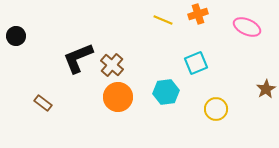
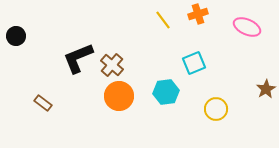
yellow line: rotated 30 degrees clockwise
cyan square: moved 2 px left
orange circle: moved 1 px right, 1 px up
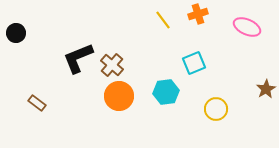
black circle: moved 3 px up
brown rectangle: moved 6 px left
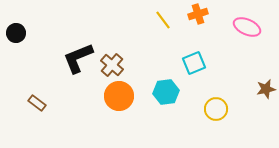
brown star: rotated 18 degrees clockwise
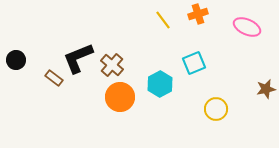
black circle: moved 27 px down
cyan hexagon: moved 6 px left, 8 px up; rotated 20 degrees counterclockwise
orange circle: moved 1 px right, 1 px down
brown rectangle: moved 17 px right, 25 px up
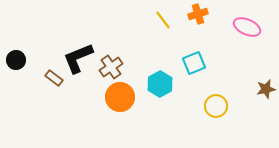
brown cross: moved 1 px left, 2 px down; rotated 15 degrees clockwise
yellow circle: moved 3 px up
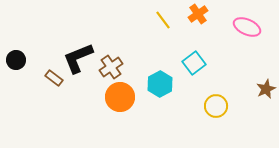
orange cross: rotated 18 degrees counterclockwise
cyan square: rotated 15 degrees counterclockwise
brown star: rotated 12 degrees counterclockwise
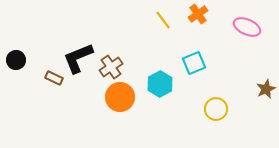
cyan square: rotated 15 degrees clockwise
brown rectangle: rotated 12 degrees counterclockwise
yellow circle: moved 3 px down
